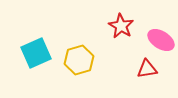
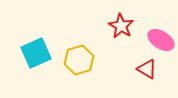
red triangle: rotated 40 degrees clockwise
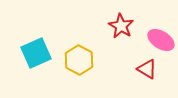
yellow hexagon: rotated 16 degrees counterclockwise
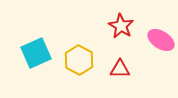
red triangle: moved 27 px left; rotated 30 degrees counterclockwise
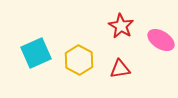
red triangle: rotated 10 degrees counterclockwise
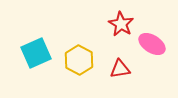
red star: moved 2 px up
pink ellipse: moved 9 px left, 4 px down
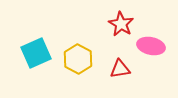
pink ellipse: moved 1 px left, 2 px down; rotated 20 degrees counterclockwise
yellow hexagon: moved 1 px left, 1 px up
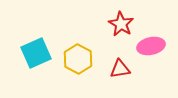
pink ellipse: rotated 24 degrees counterclockwise
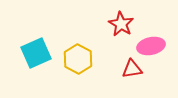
red triangle: moved 12 px right
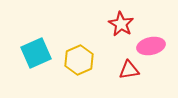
yellow hexagon: moved 1 px right, 1 px down; rotated 8 degrees clockwise
red triangle: moved 3 px left, 1 px down
